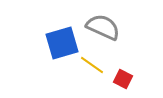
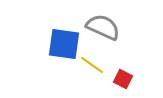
blue square: moved 2 px right, 1 px down; rotated 24 degrees clockwise
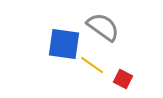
gray semicircle: rotated 12 degrees clockwise
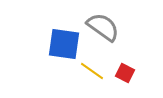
yellow line: moved 6 px down
red square: moved 2 px right, 6 px up
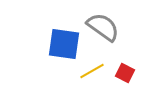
yellow line: rotated 65 degrees counterclockwise
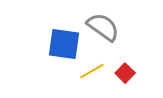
red square: rotated 18 degrees clockwise
